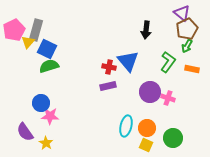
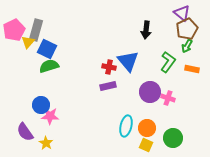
blue circle: moved 2 px down
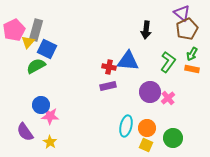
green arrow: moved 5 px right, 8 px down
blue triangle: rotated 45 degrees counterclockwise
green semicircle: moved 13 px left; rotated 12 degrees counterclockwise
pink cross: rotated 32 degrees clockwise
yellow star: moved 4 px right, 1 px up
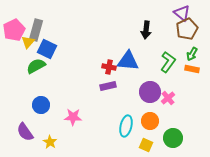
pink star: moved 23 px right, 1 px down
orange circle: moved 3 px right, 7 px up
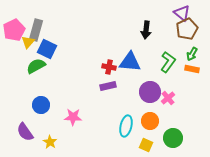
blue triangle: moved 2 px right, 1 px down
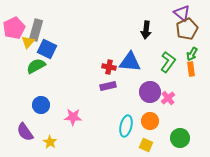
pink pentagon: moved 2 px up
orange rectangle: moved 1 px left; rotated 72 degrees clockwise
green circle: moved 7 px right
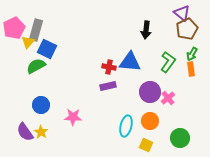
yellow star: moved 9 px left, 10 px up
